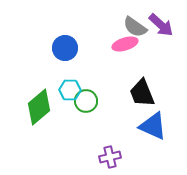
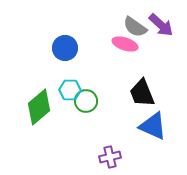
pink ellipse: rotated 35 degrees clockwise
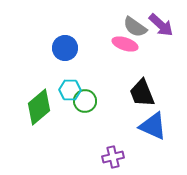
green circle: moved 1 px left
purple cross: moved 3 px right
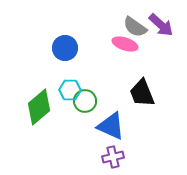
blue triangle: moved 42 px left
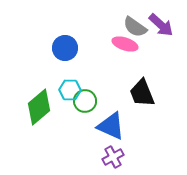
purple cross: rotated 15 degrees counterclockwise
